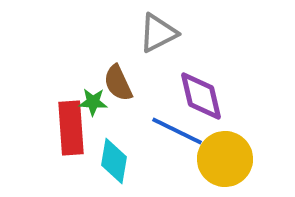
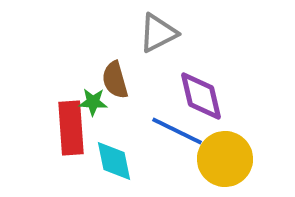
brown semicircle: moved 3 px left, 3 px up; rotated 9 degrees clockwise
cyan diamond: rotated 21 degrees counterclockwise
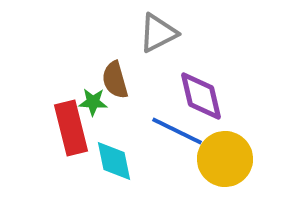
red rectangle: rotated 10 degrees counterclockwise
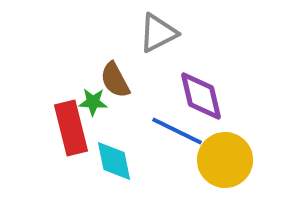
brown semicircle: rotated 12 degrees counterclockwise
yellow circle: moved 1 px down
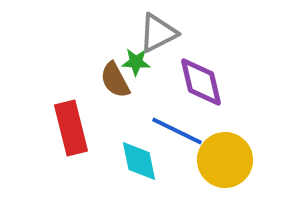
purple diamond: moved 14 px up
green star: moved 43 px right, 40 px up
cyan diamond: moved 25 px right
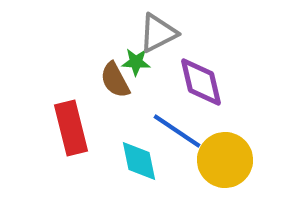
blue line: rotated 8 degrees clockwise
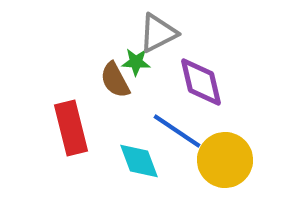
cyan diamond: rotated 9 degrees counterclockwise
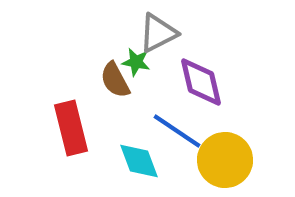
green star: rotated 8 degrees clockwise
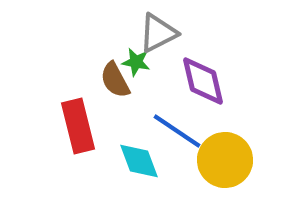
purple diamond: moved 2 px right, 1 px up
red rectangle: moved 7 px right, 2 px up
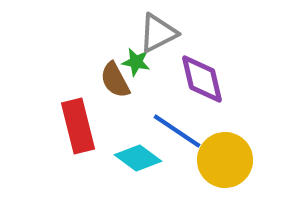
purple diamond: moved 1 px left, 2 px up
cyan diamond: moved 1 px left, 3 px up; rotated 33 degrees counterclockwise
